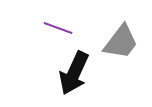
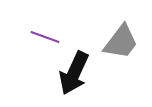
purple line: moved 13 px left, 9 px down
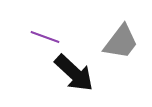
black arrow: rotated 72 degrees counterclockwise
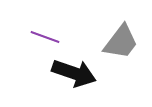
black arrow: rotated 24 degrees counterclockwise
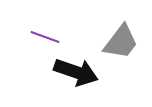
black arrow: moved 2 px right, 1 px up
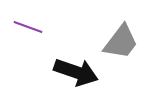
purple line: moved 17 px left, 10 px up
